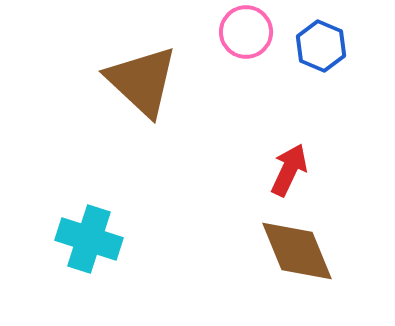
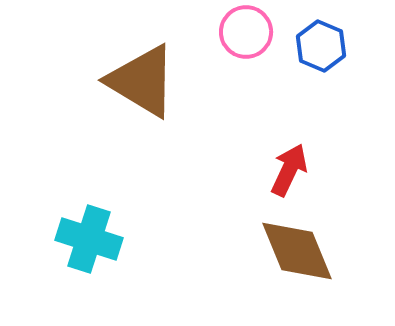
brown triangle: rotated 12 degrees counterclockwise
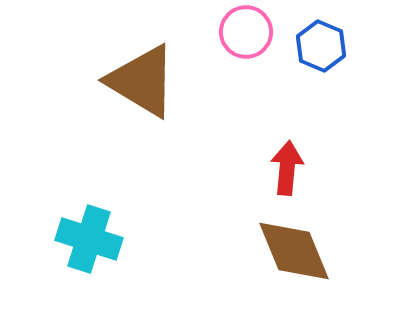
red arrow: moved 2 px left, 2 px up; rotated 20 degrees counterclockwise
brown diamond: moved 3 px left
